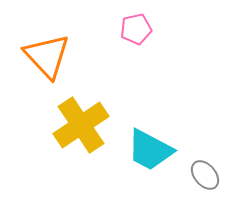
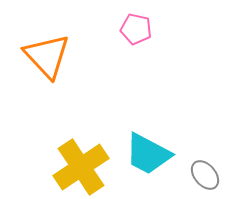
pink pentagon: rotated 24 degrees clockwise
yellow cross: moved 42 px down
cyan trapezoid: moved 2 px left, 4 px down
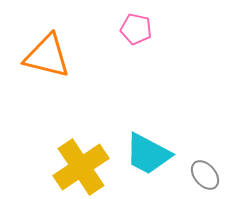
orange triangle: rotated 33 degrees counterclockwise
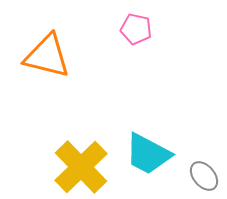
yellow cross: rotated 10 degrees counterclockwise
gray ellipse: moved 1 px left, 1 px down
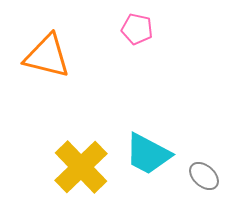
pink pentagon: moved 1 px right
gray ellipse: rotated 8 degrees counterclockwise
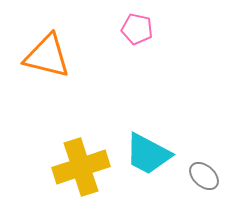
yellow cross: rotated 26 degrees clockwise
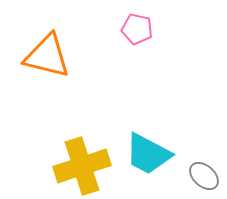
yellow cross: moved 1 px right, 1 px up
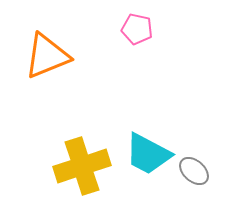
orange triangle: rotated 36 degrees counterclockwise
gray ellipse: moved 10 px left, 5 px up
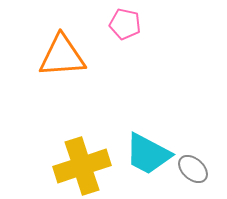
pink pentagon: moved 12 px left, 5 px up
orange triangle: moved 15 px right; rotated 18 degrees clockwise
gray ellipse: moved 1 px left, 2 px up
